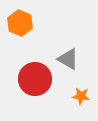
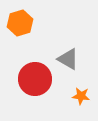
orange hexagon: rotated 20 degrees clockwise
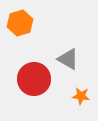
red circle: moved 1 px left
